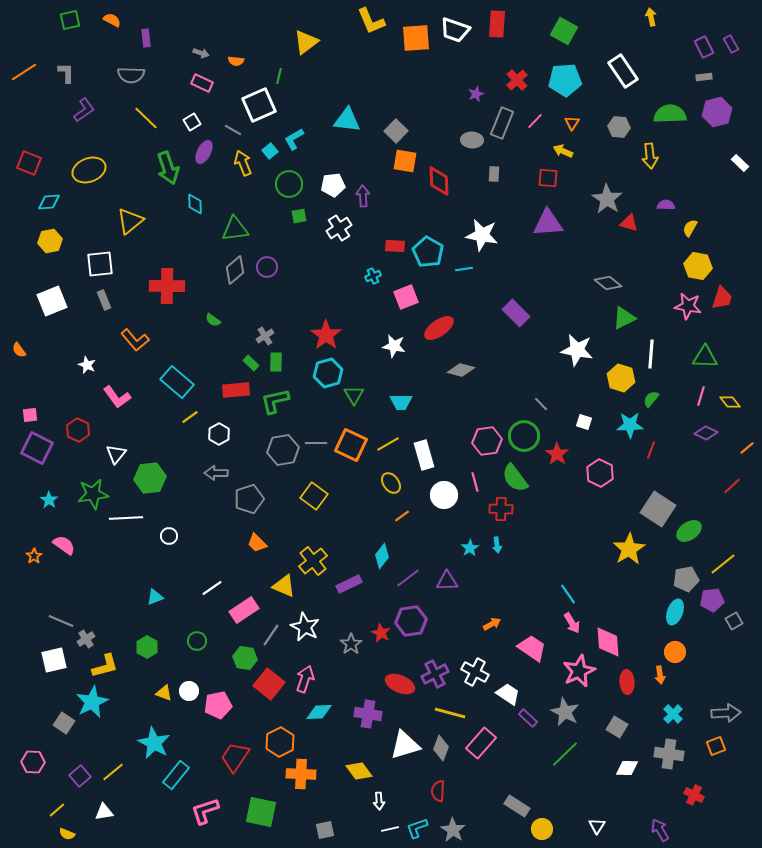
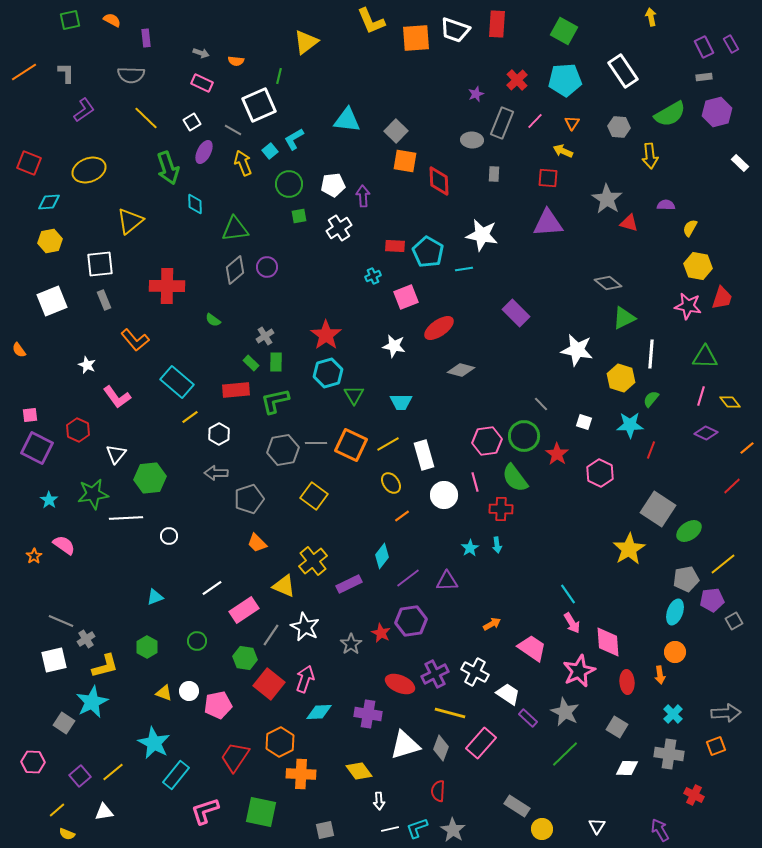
green semicircle at (670, 114): rotated 152 degrees clockwise
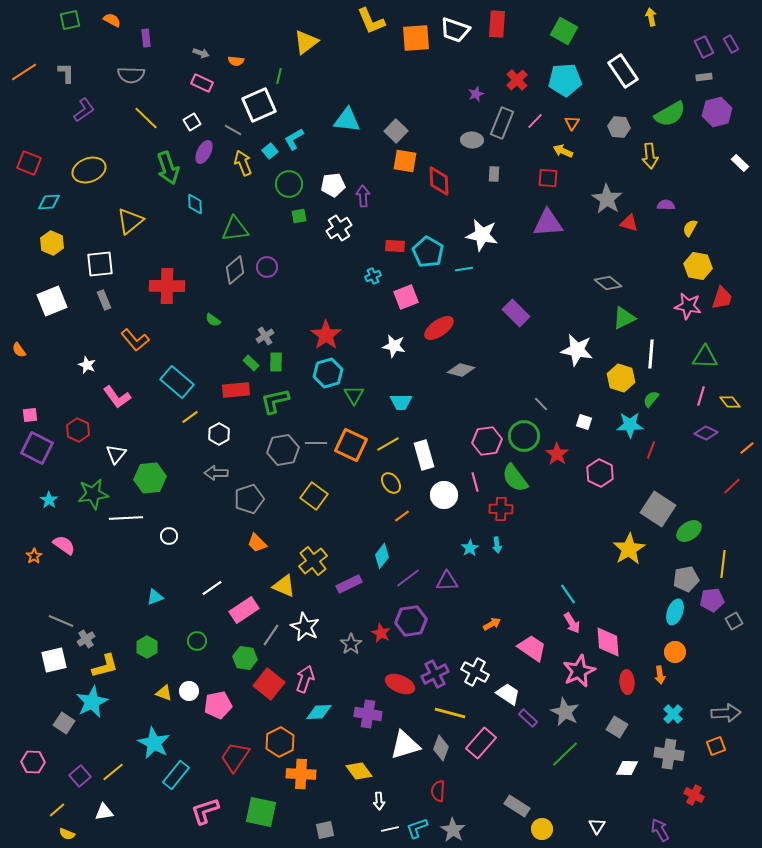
yellow hexagon at (50, 241): moved 2 px right, 2 px down; rotated 25 degrees counterclockwise
yellow line at (723, 564): rotated 44 degrees counterclockwise
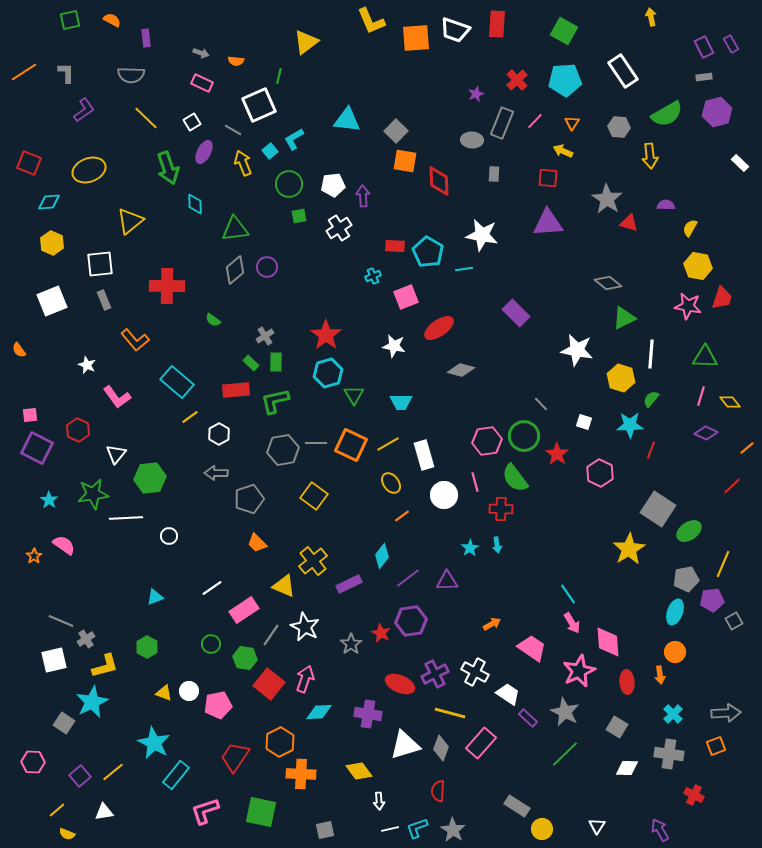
green semicircle at (670, 114): moved 3 px left
yellow line at (723, 564): rotated 16 degrees clockwise
green circle at (197, 641): moved 14 px right, 3 px down
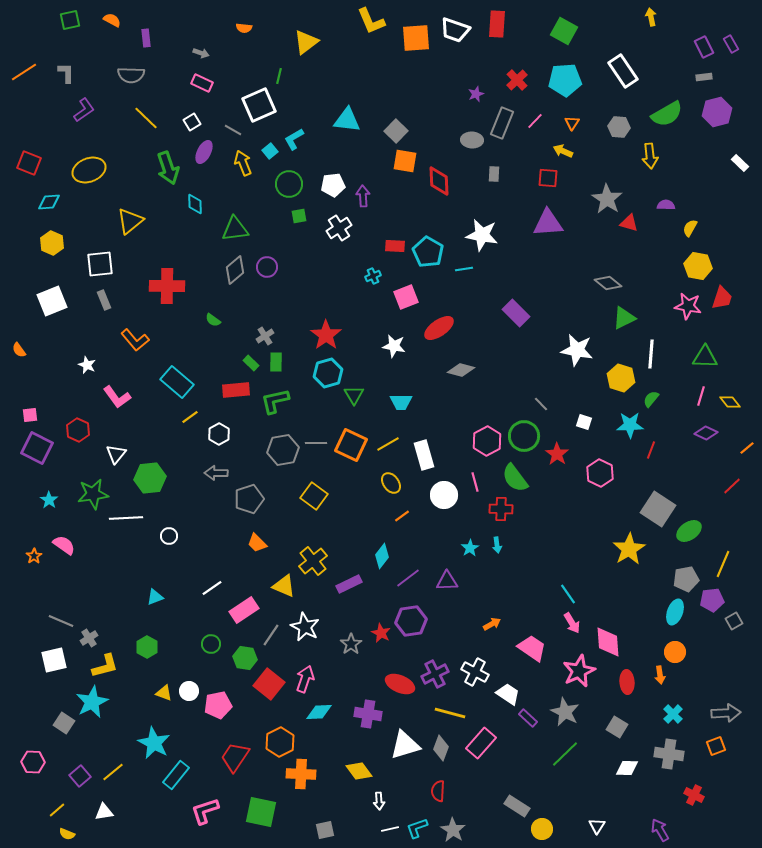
orange semicircle at (236, 61): moved 8 px right, 33 px up
pink hexagon at (487, 441): rotated 20 degrees counterclockwise
gray cross at (86, 639): moved 3 px right, 1 px up
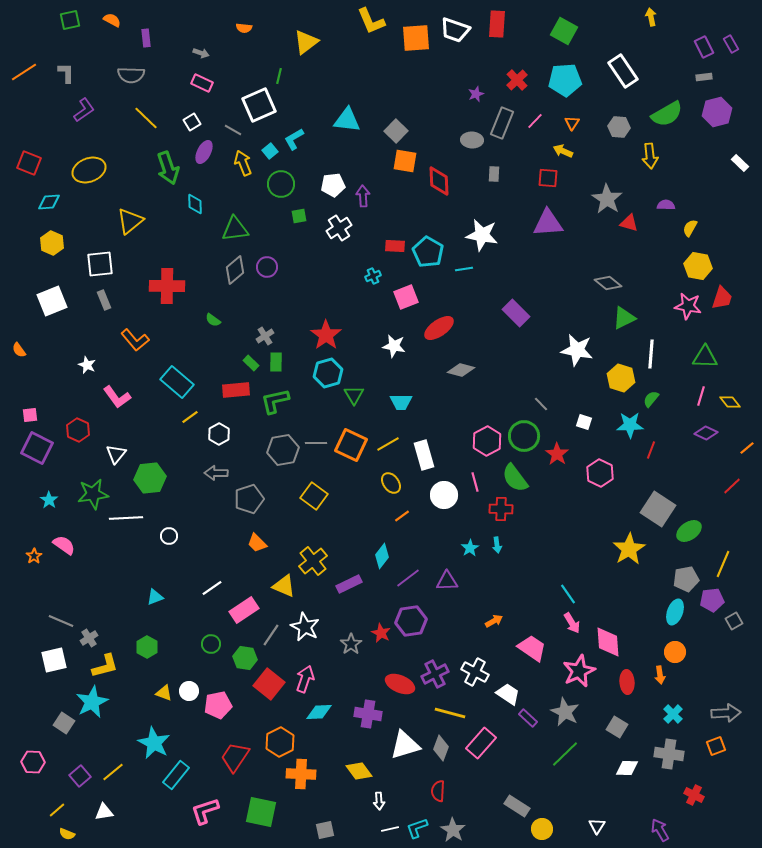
green circle at (289, 184): moved 8 px left
orange arrow at (492, 624): moved 2 px right, 3 px up
